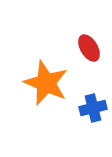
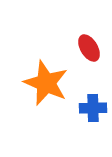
blue cross: rotated 12 degrees clockwise
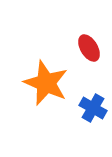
blue cross: rotated 32 degrees clockwise
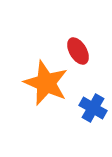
red ellipse: moved 11 px left, 3 px down
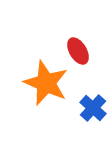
blue cross: rotated 12 degrees clockwise
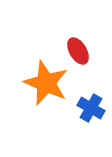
blue cross: moved 2 px left; rotated 12 degrees counterclockwise
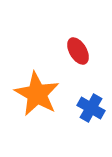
orange star: moved 9 px left, 11 px down; rotated 6 degrees clockwise
